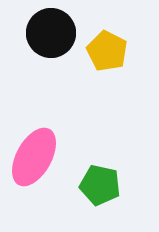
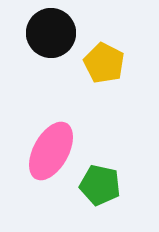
yellow pentagon: moved 3 px left, 12 px down
pink ellipse: moved 17 px right, 6 px up
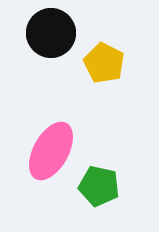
green pentagon: moved 1 px left, 1 px down
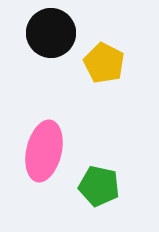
pink ellipse: moved 7 px left; rotated 16 degrees counterclockwise
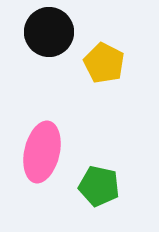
black circle: moved 2 px left, 1 px up
pink ellipse: moved 2 px left, 1 px down
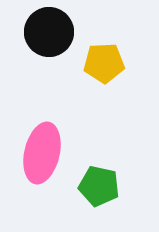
yellow pentagon: rotated 30 degrees counterclockwise
pink ellipse: moved 1 px down
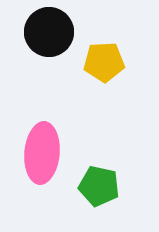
yellow pentagon: moved 1 px up
pink ellipse: rotated 8 degrees counterclockwise
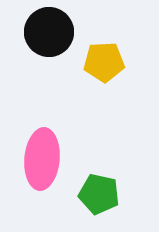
pink ellipse: moved 6 px down
green pentagon: moved 8 px down
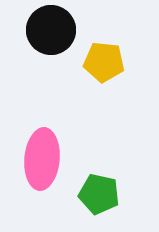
black circle: moved 2 px right, 2 px up
yellow pentagon: rotated 9 degrees clockwise
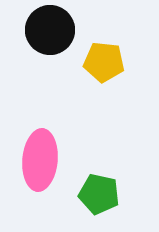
black circle: moved 1 px left
pink ellipse: moved 2 px left, 1 px down
